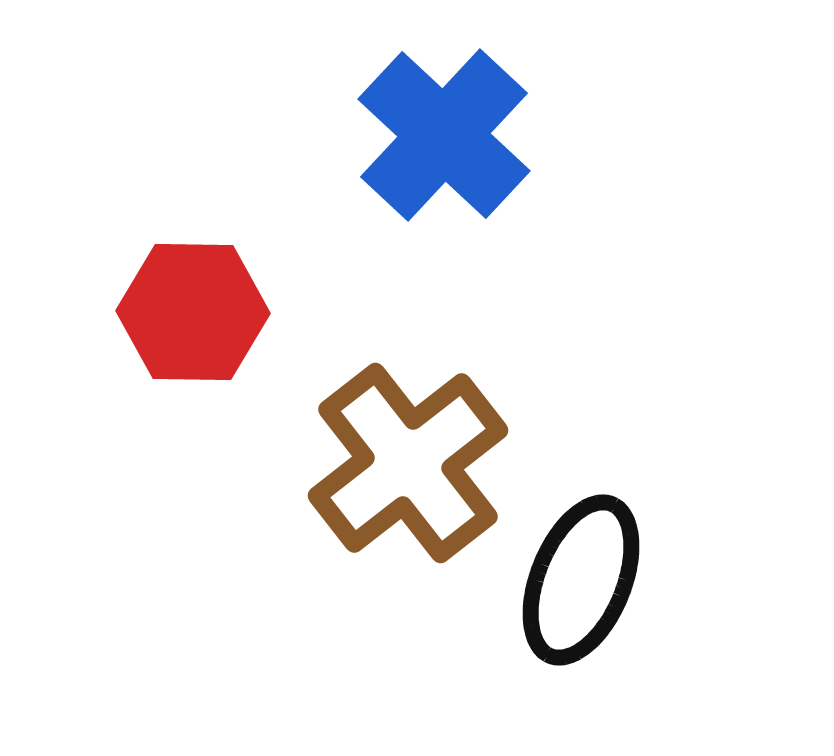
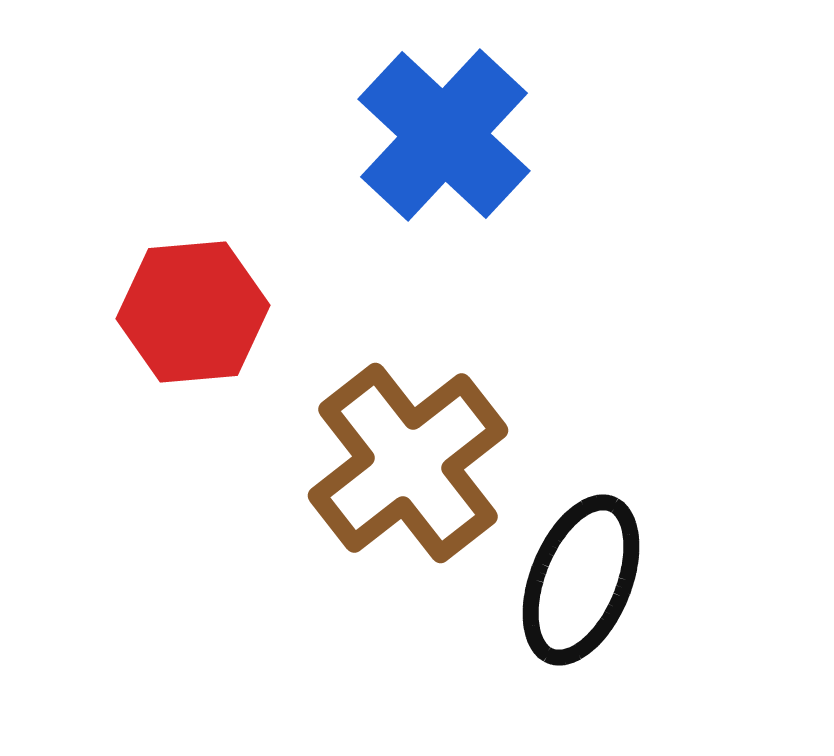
red hexagon: rotated 6 degrees counterclockwise
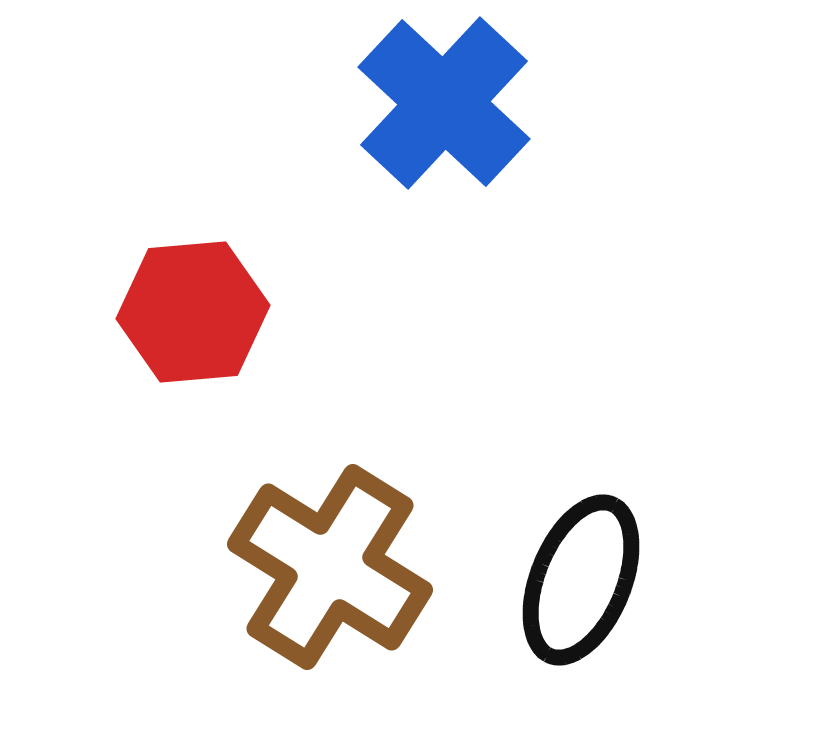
blue cross: moved 32 px up
brown cross: moved 78 px left, 104 px down; rotated 20 degrees counterclockwise
